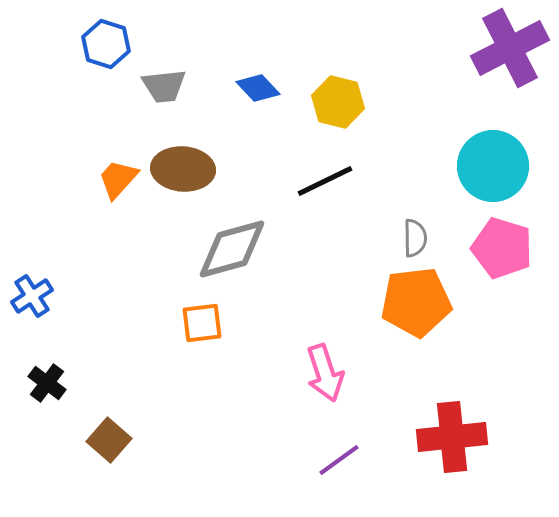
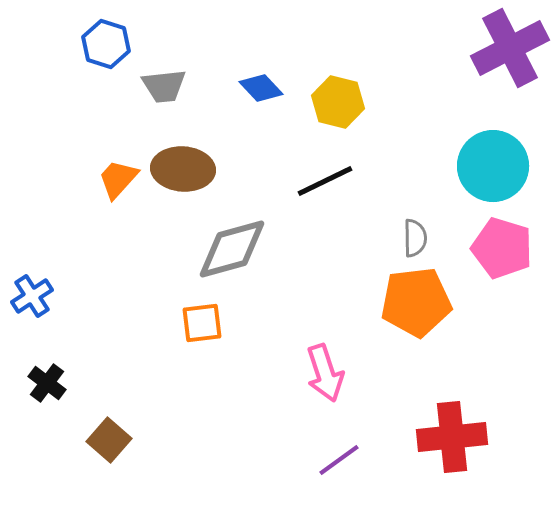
blue diamond: moved 3 px right
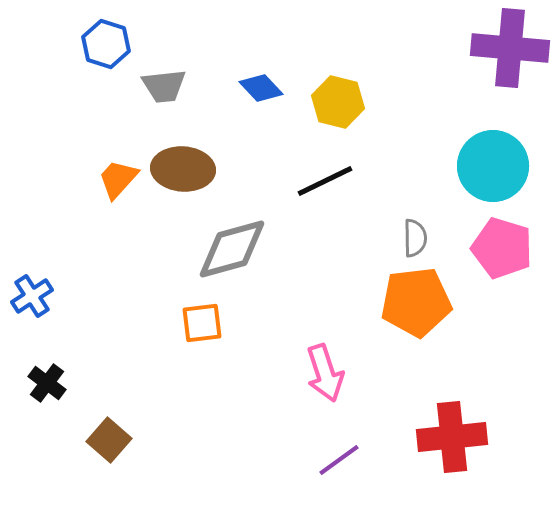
purple cross: rotated 32 degrees clockwise
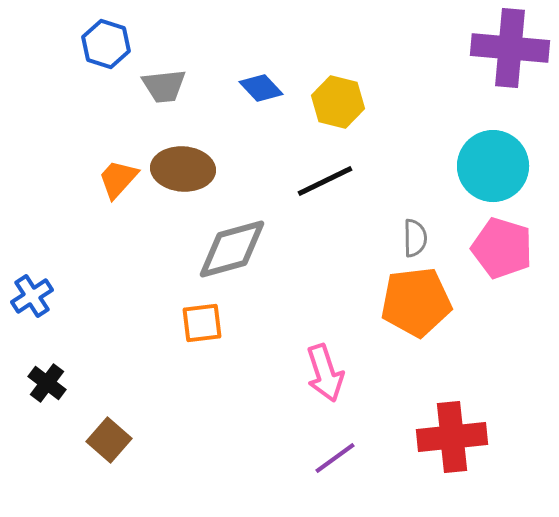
purple line: moved 4 px left, 2 px up
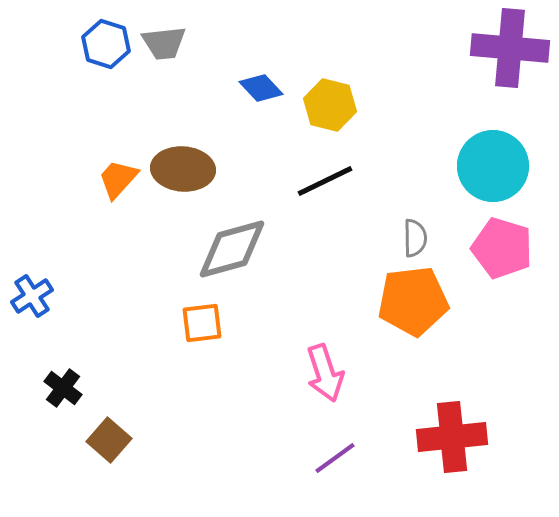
gray trapezoid: moved 43 px up
yellow hexagon: moved 8 px left, 3 px down
orange pentagon: moved 3 px left, 1 px up
black cross: moved 16 px right, 5 px down
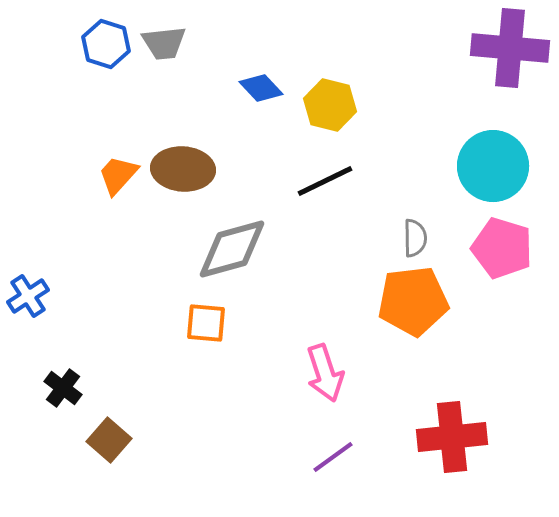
orange trapezoid: moved 4 px up
blue cross: moved 4 px left
orange square: moved 4 px right; rotated 12 degrees clockwise
purple line: moved 2 px left, 1 px up
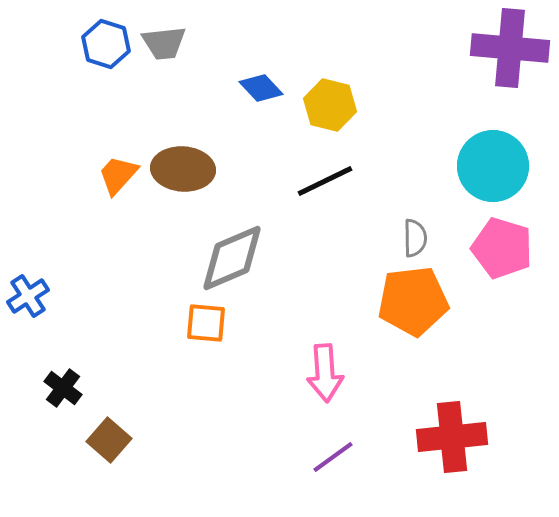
gray diamond: moved 9 px down; rotated 8 degrees counterclockwise
pink arrow: rotated 14 degrees clockwise
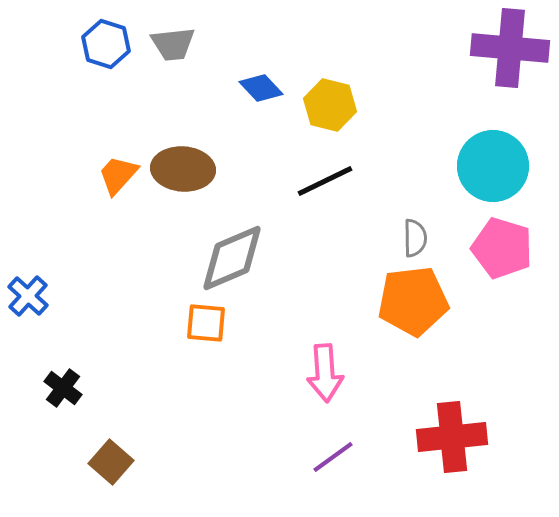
gray trapezoid: moved 9 px right, 1 px down
blue cross: rotated 15 degrees counterclockwise
brown square: moved 2 px right, 22 px down
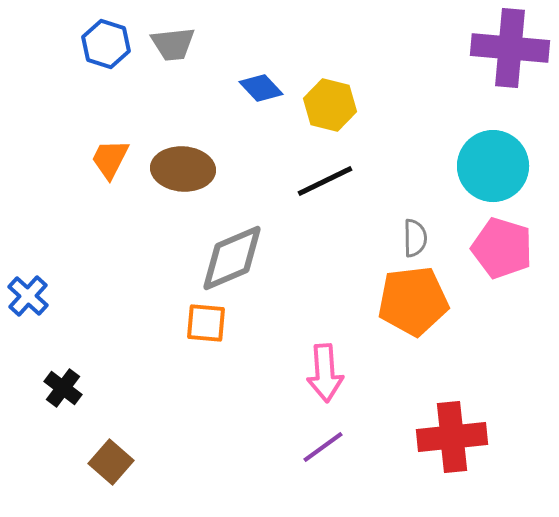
orange trapezoid: moved 8 px left, 16 px up; rotated 15 degrees counterclockwise
purple line: moved 10 px left, 10 px up
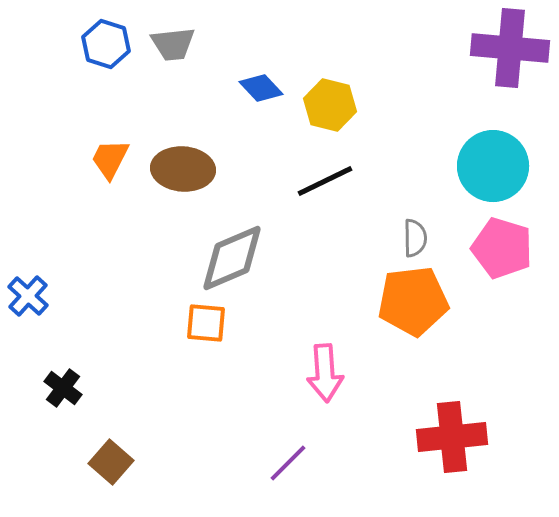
purple line: moved 35 px left, 16 px down; rotated 9 degrees counterclockwise
